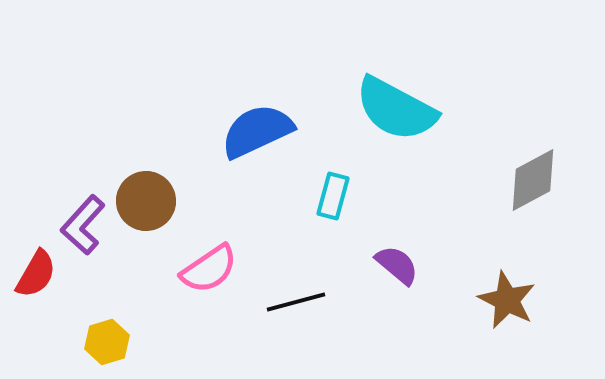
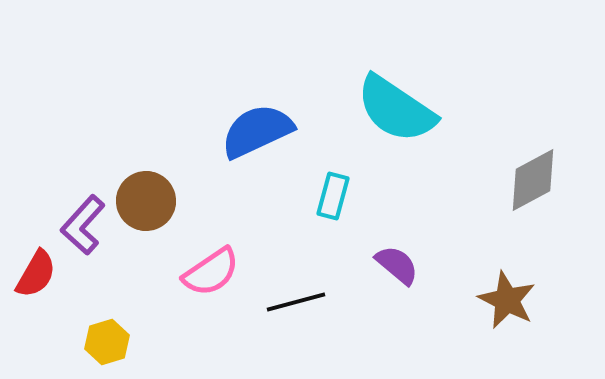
cyan semicircle: rotated 6 degrees clockwise
pink semicircle: moved 2 px right, 3 px down
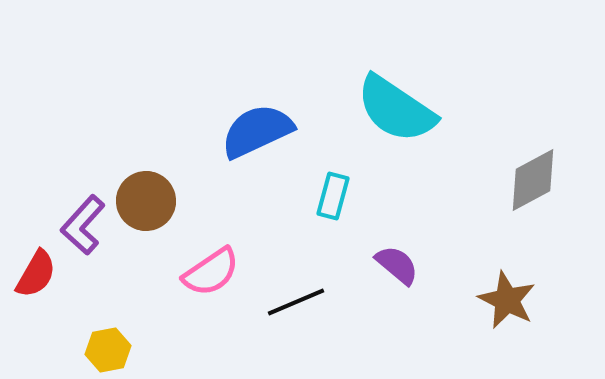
black line: rotated 8 degrees counterclockwise
yellow hexagon: moved 1 px right, 8 px down; rotated 6 degrees clockwise
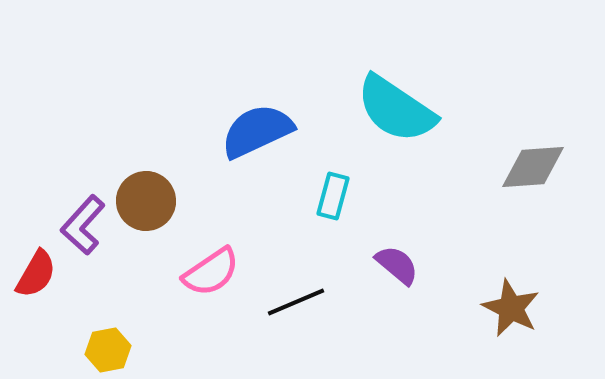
gray diamond: moved 13 px up; rotated 24 degrees clockwise
brown star: moved 4 px right, 8 px down
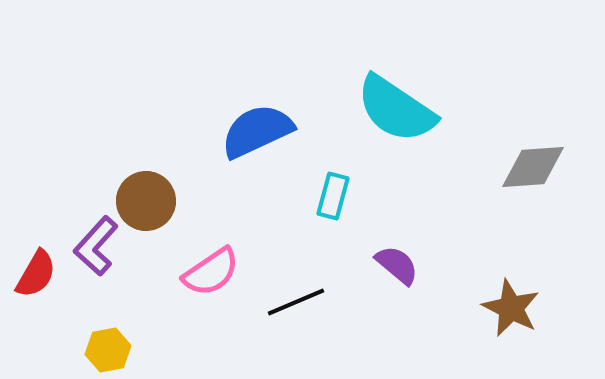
purple L-shape: moved 13 px right, 21 px down
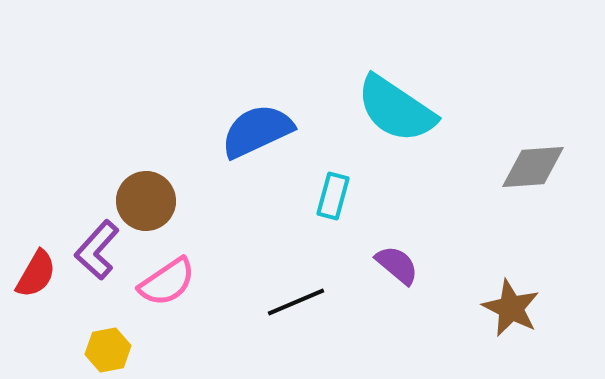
purple L-shape: moved 1 px right, 4 px down
pink semicircle: moved 44 px left, 10 px down
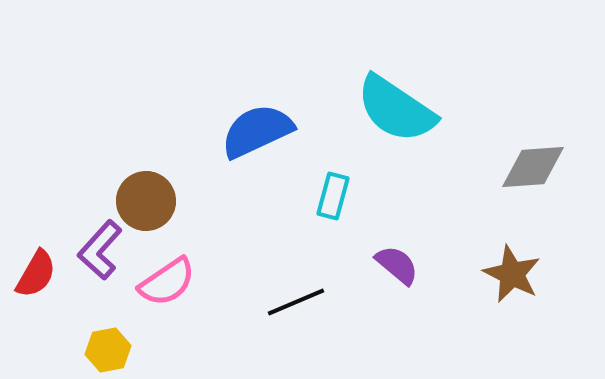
purple L-shape: moved 3 px right
brown star: moved 1 px right, 34 px up
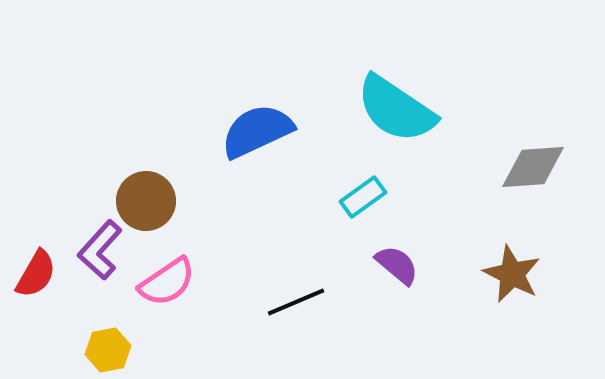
cyan rectangle: moved 30 px right, 1 px down; rotated 39 degrees clockwise
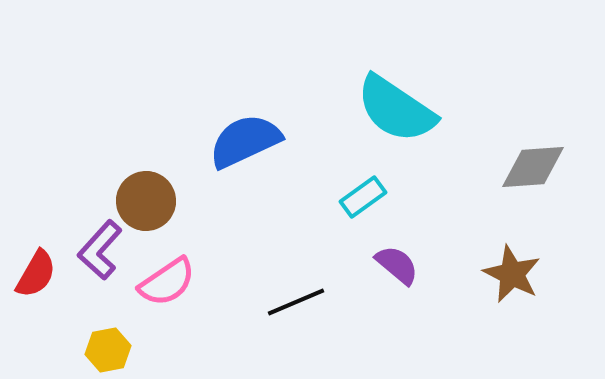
blue semicircle: moved 12 px left, 10 px down
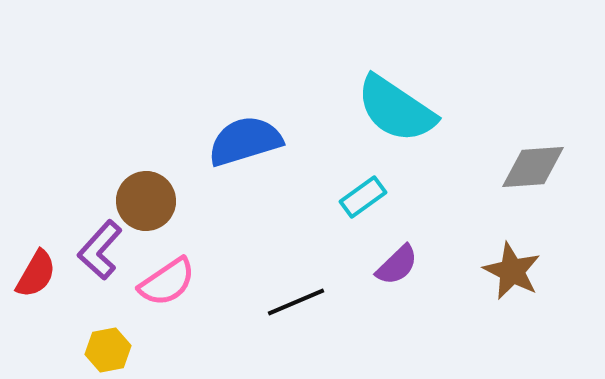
blue semicircle: rotated 8 degrees clockwise
purple semicircle: rotated 96 degrees clockwise
brown star: moved 3 px up
